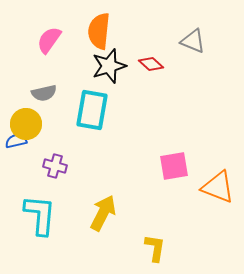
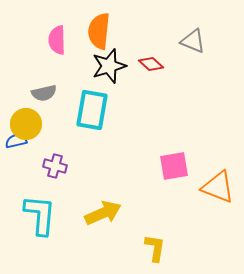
pink semicircle: moved 8 px right; rotated 36 degrees counterclockwise
yellow arrow: rotated 39 degrees clockwise
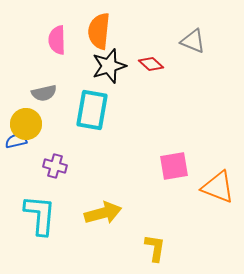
yellow arrow: rotated 9 degrees clockwise
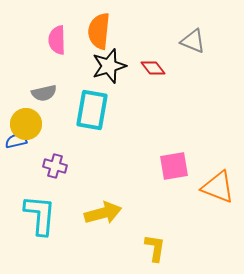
red diamond: moved 2 px right, 4 px down; rotated 10 degrees clockwise
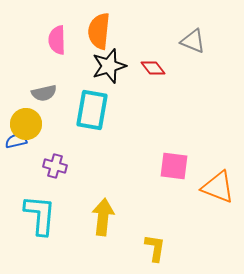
pink square: rotated 16 degrees clockwise
yellow arrow: moved 4 px down; rotated 69 degrees counterclockwise
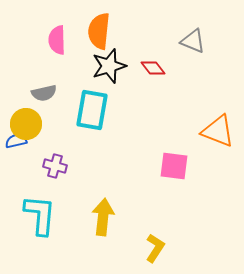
orange triangle: moved 56 px up
yellow L-shape: rotated 24 degrees clockwise
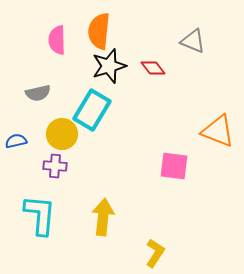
gray semicircle: moved 6 px left
cyan rectangle: rotated 21 degrees clockwise
yellow circle: moved 36 px right, 10 px down
purple cross: rotated 10 degrees counterclockwise
yellow L-shape: moved 5 px down
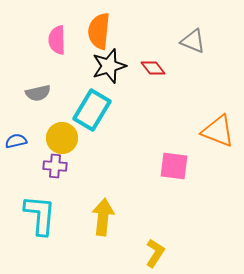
yellow circle: moved 4 px down
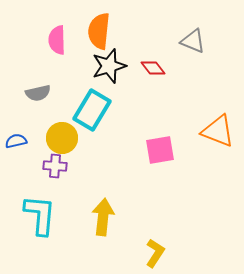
pink square: moved 14 px left, 16 px up; rotated 16 degrees counterclockwise
